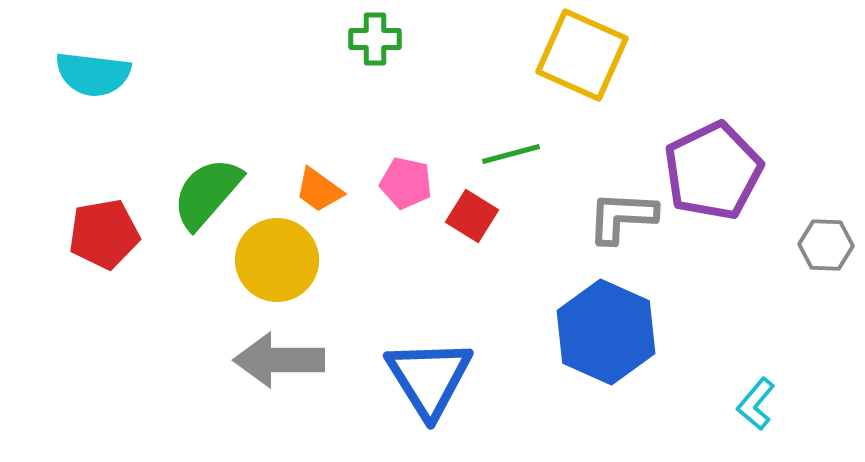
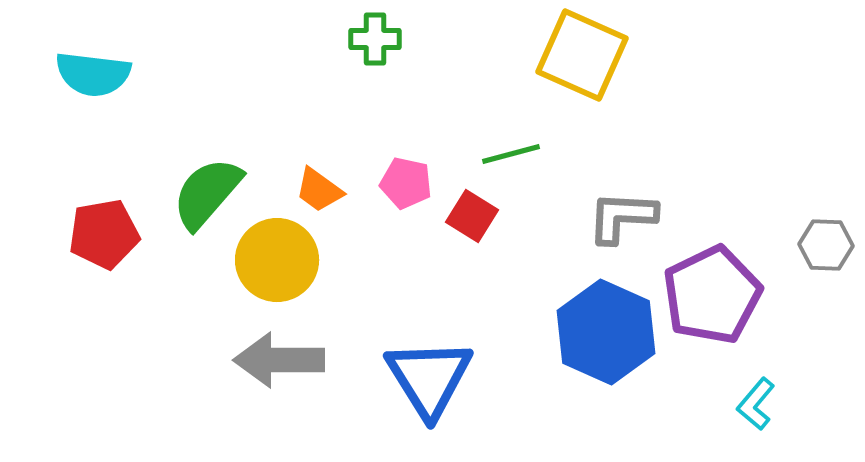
purple pentagon: moved 1 px left, 124 px down
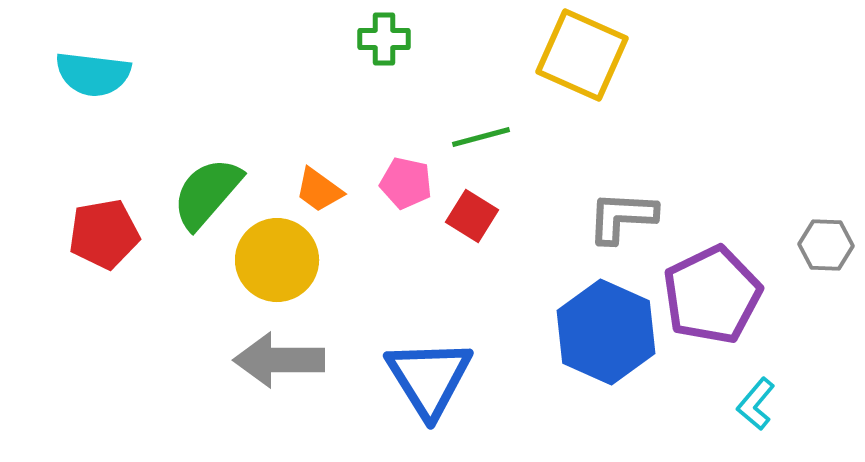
green cross: moved 9 px right
green line: moved 30 px left, 17 px up
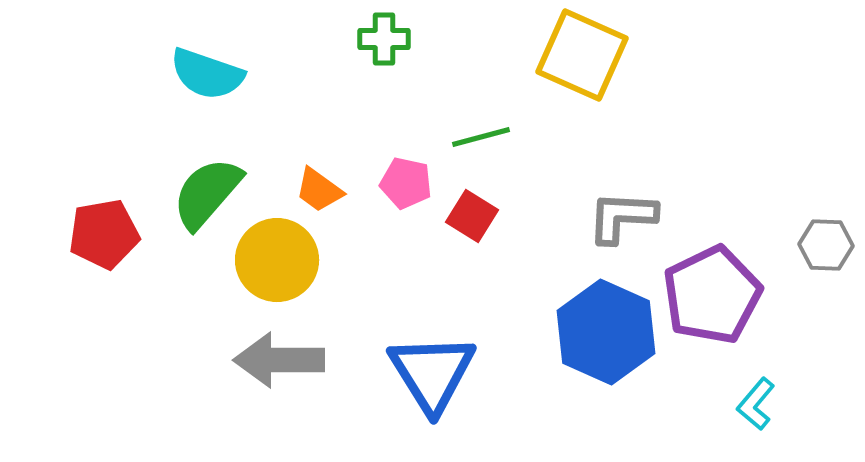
cyan semicircle: moved 114 px right; rotated 12 degrees clockwise
blue triangle: moved 3 px right, 5 px up
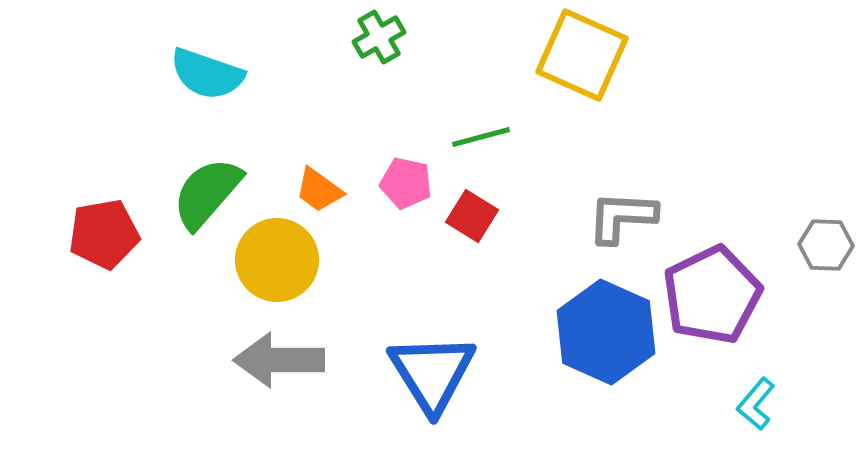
green cross: moved 5 px left, 2 px up; rotated 30 degrees counterclockwise
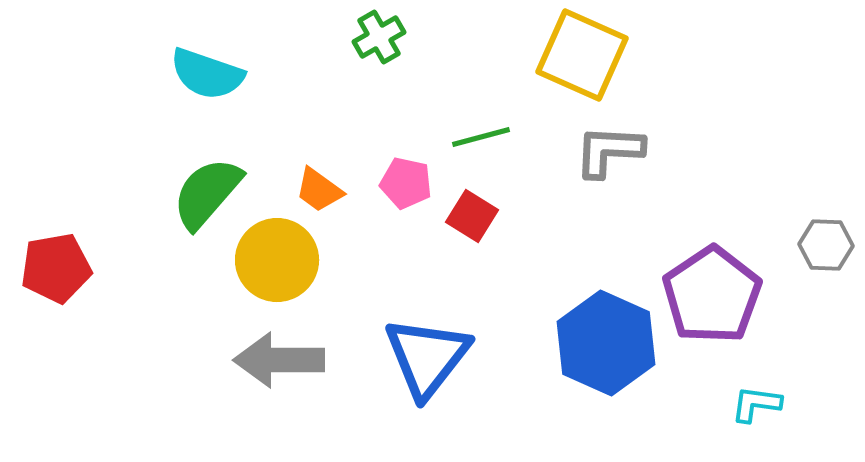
gray L-shape: moved 13 px left, 66 px up
red pentagon: moved 48 px left, 34 px down
purple pentagon: rotated 8 degrees counterclockwise
blue hexagon: moved 11 px down
blue triangle: moved 5 px left, 16 px up; rotated 10 degrees clockwise
cyan L-shape: rotated 58 degrees clockwise
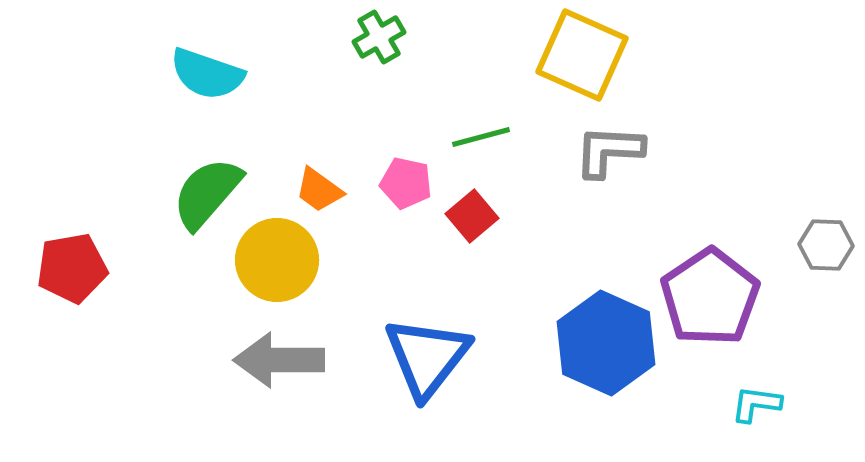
red square: rotated 18 degrees clockwise
red pentagon: moved 16 px right
purple pentagon: moved 2 px left, 2 px down
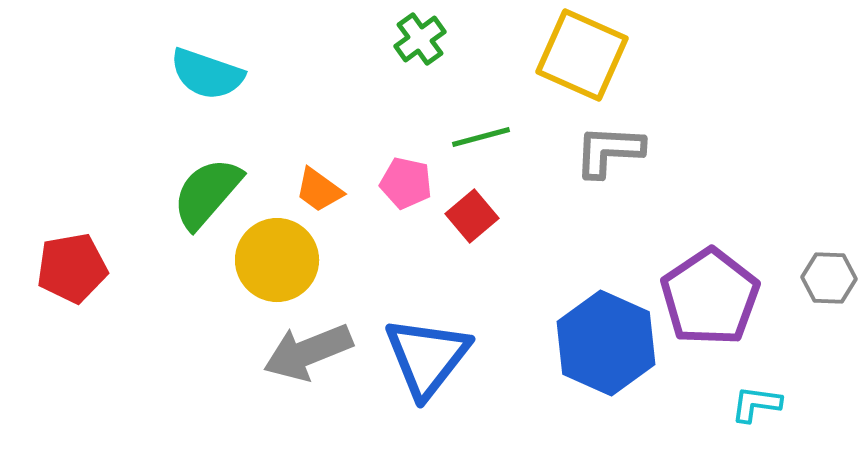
green cross: moved 41 px right, 2 px down; rotated 6 degrees counterclockwise
gray hexagon: moved 3 px right, 33 px down
gray arrow: moved 29 px right, 8 px up; rotated 22 degrees counterclockwise
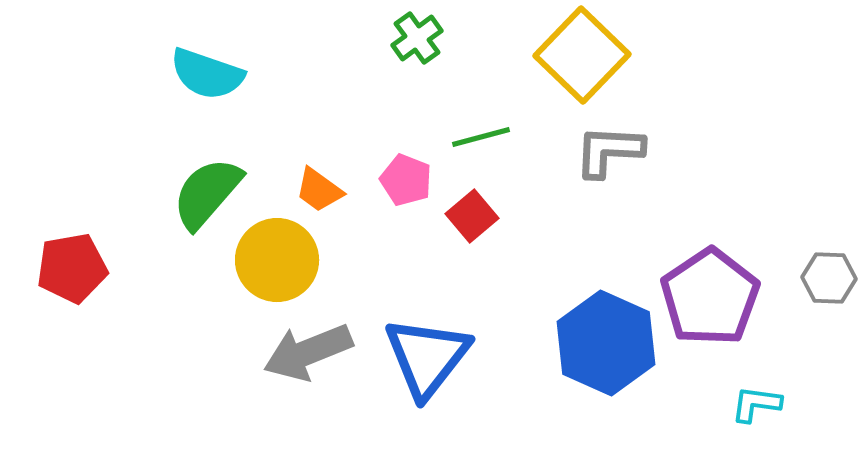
green cross: moved 3 px left, 1 px up
yellow square: rotated 20 degrees clockwise
pink pentagon: moved 3 px up; rotated 9 degrees clockwise
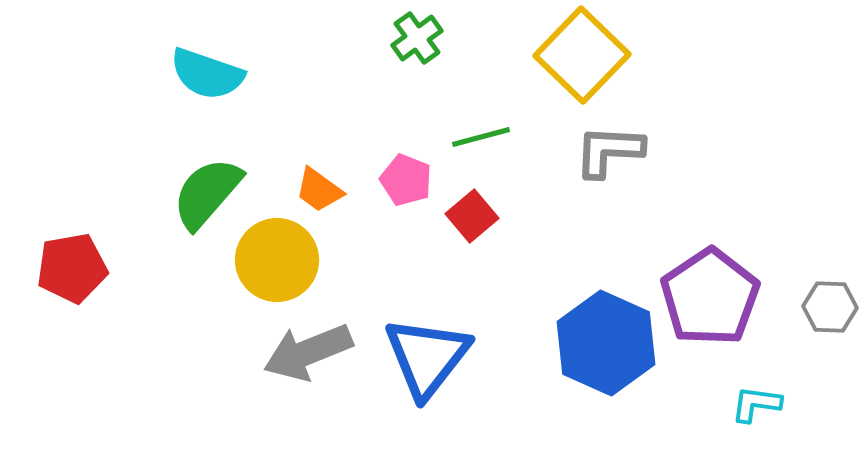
gray hexagon: moved 1 px right, 29 px down
